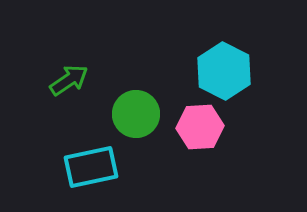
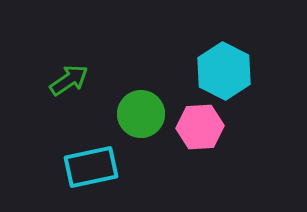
green circle: moved 5 px right
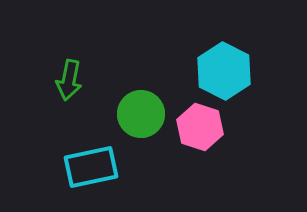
green arrow: rotated 135 degrees clockwise
pink hexagon: rotated 21 degrees clockwise
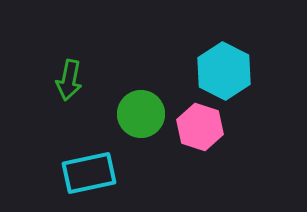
cyan rectangle: moved 2 px left, 6 px down
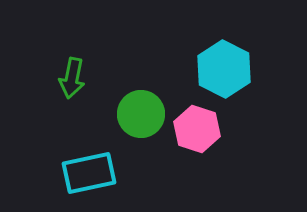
cyan hexagon: moved 2 px up
green arrow: moved 3 px right, 2 px up
pink hexagon: moved 3 px left, 2 px down
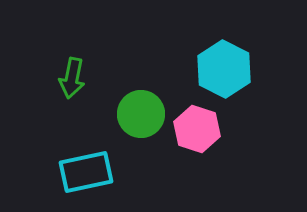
cyan rectangle: moved 3 px left, 1 px up
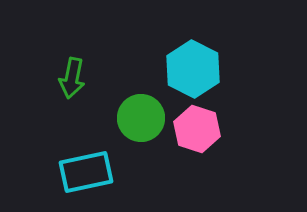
cyan hexagon: moved 31 px left
green circle: moved 4 px down
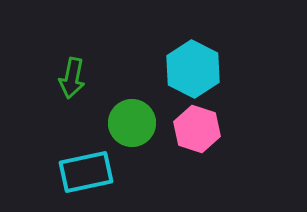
green circle: moved 9 px left, 5 px down
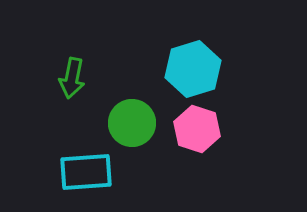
cyan hexagon: rotated 16 degrees clockwise
cyan rectangle: rotated 8 degrees clockwise
